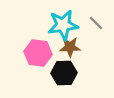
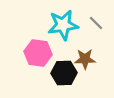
brown star: moved 15 px right, 12 px down
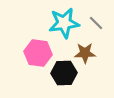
cyan star: moved 1 px right, 2 px up
brown star: moved 6 px up
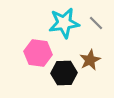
brown star: moved 5 px right, 7 px down; rotated 25 degrees counterclockwise
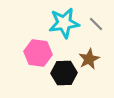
gray line: moved 1 px down
brown star: moved 1 px left, 1 px up
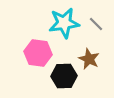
brown star: rotated 20 degrees counterclockwise
black hexagon: moved 3 px down
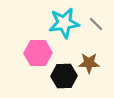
pink hexagon: rotated 8 degrees counterclockwise
brown star: moved 4 px down; rotated 25 degrees counterclockwise
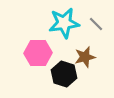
brown star: moved 4 px left, 6 px up; rotated 15 degrees counterclockwise
black hexagon: moved 2 px up; rotated 20 degrees clockwise
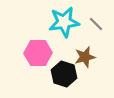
cyan star: moved 1 px up
